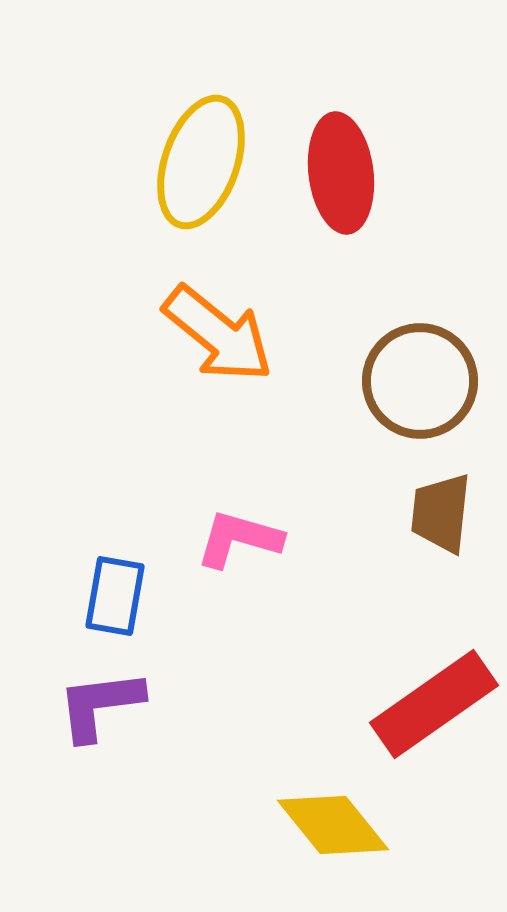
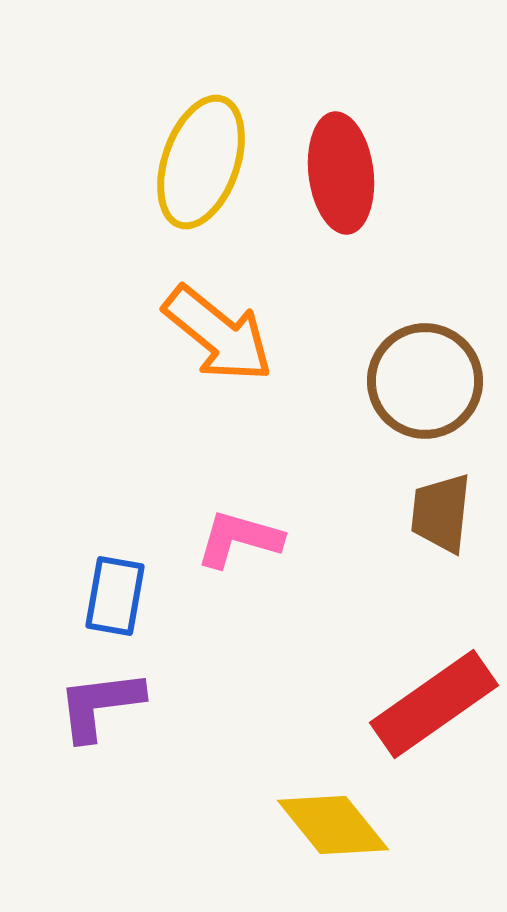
brown circle: moved 5 px right
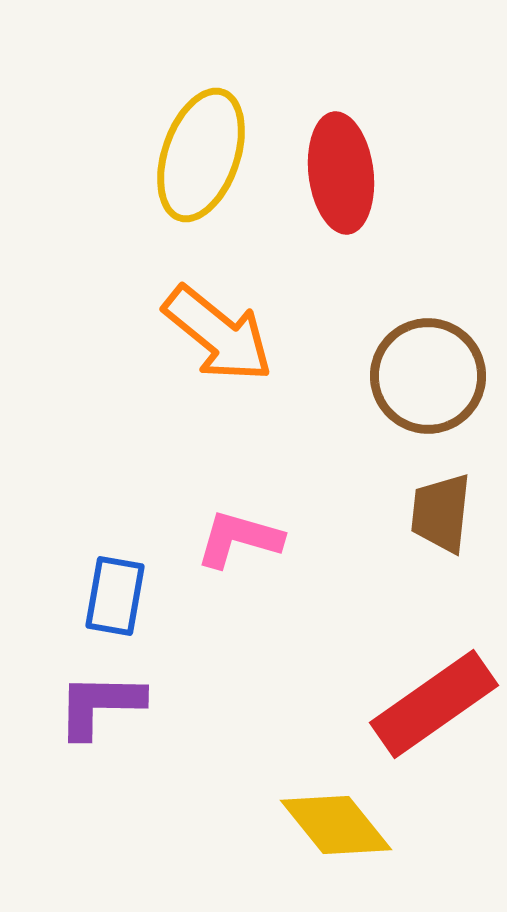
yellow ellipse: moved 7 px up
brown circle: moved 3 px right, 5 px up
purple L-shape: rotated 8 degrees clockwise
yellow diamond: moved 3 px right
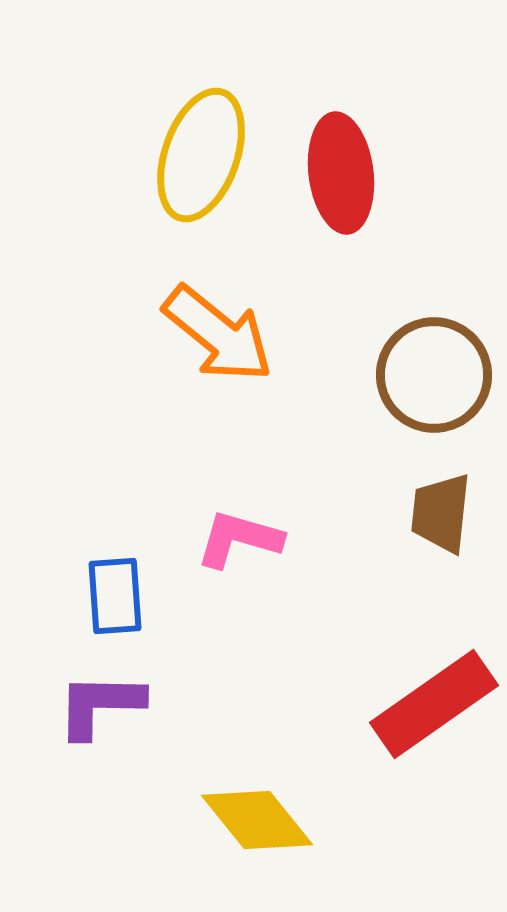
brown circle: moved 6 px right, 1 px up
blue rectangle: rotated 14 degrees counterclockwise
yellow diamond: moved 79 px left, 5 px up
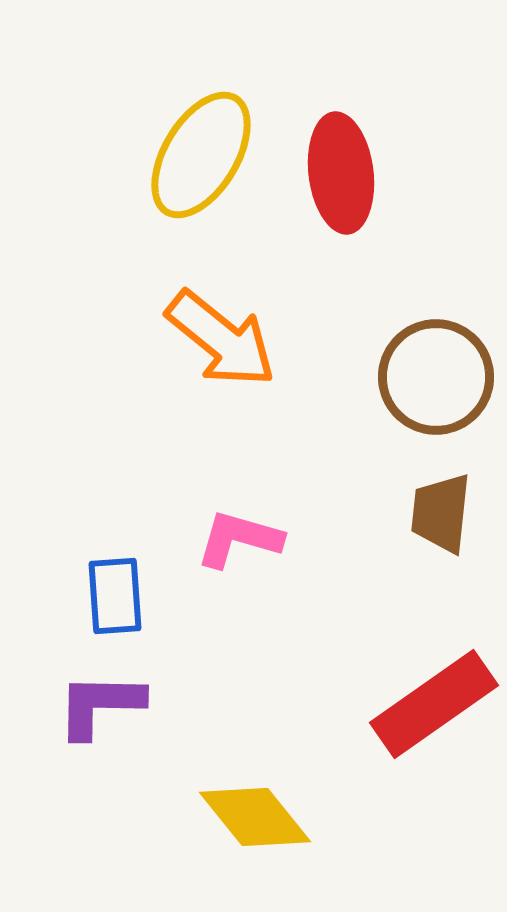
yellow ellipse: rotated 12 degrees clockwise
orange arrow: moved 3 px right, 5 px down
brown circle: moved 2 px right, 2 px down
yellow diamond: moved 2 px left, 3 px up
